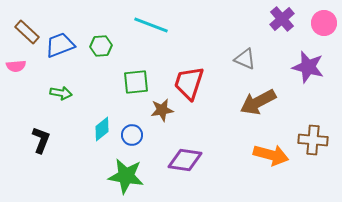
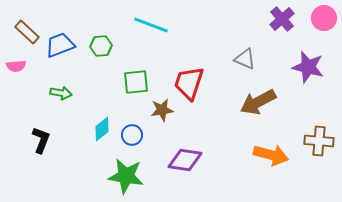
pink circle: moved 5 px up
brown cross: moved 6 px right, 1 px down
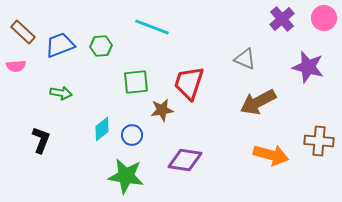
cyan line: moved 1 px right, 2 px down
brown rectangle: moved 4 px left
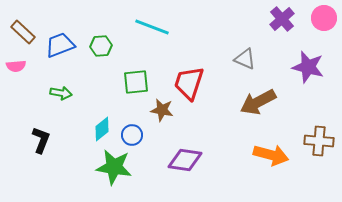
brown star: rotated 20 degrees clockwise
green star: moved 12 px left, 9 px up
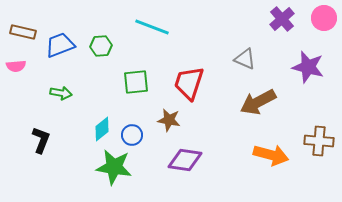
brown rectangle: rotated 30 degrees counterclockwise
brown star: moved 7 px right, 10 px down
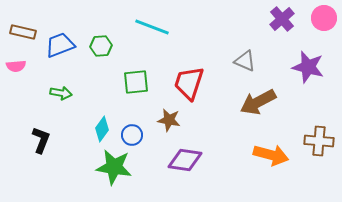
gray triangle: moved 2 px down
cyan diamond: rotated 15 degrees counterclockwise
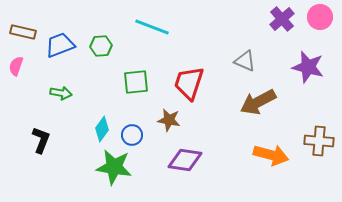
pink circle: moved 4 px left, 1 px up
pink semicircle: rotated 114 degrees clockwise
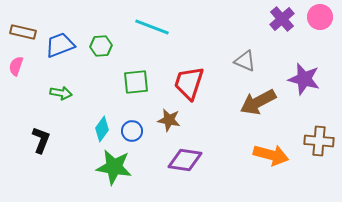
purple star: moved 4 px left, 12 px down
blue circle: moved 4 px up
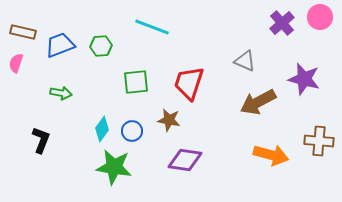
purple cross: moved 4 px down
pink semicircle: moved 3 px up
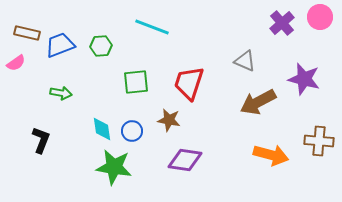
brown rectangle: moved 4 px right, 1 px down
pink semicircle: rotated 144 degrees counterclockwise
cyan diamond: rotated 45 degrees counterclockwise
